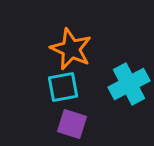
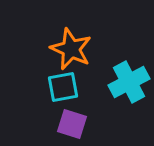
cyan cross: moved 2 px up
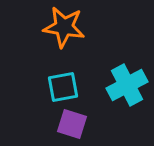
orange star: moved 7 px left, 22 px up; rotated 15 degrees counterclockwise
cyan cross: moved 2 px left, 3 px down
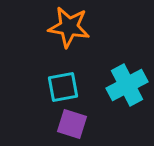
orange star: moved 5 px right
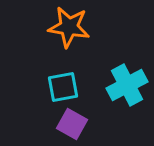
purple square: rotated 12 degrees clockwise
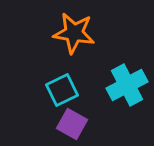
orange star: moved 5 px right, 6 px down
cyan square: moved 1 px left, 3 px down; rotated 16 degrees counterclockwise
